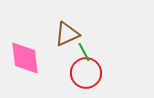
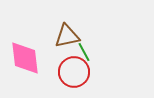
brown triangle: moved 2 px down; rotated 12 degrees clockwise
red circle: moved 12 px left, 1 px up
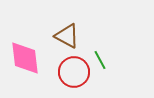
brown triangle: rotated 40 degrees clockwise
green line: moved 16 px right, 8 px down
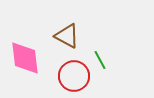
red circle: moved 4 px down
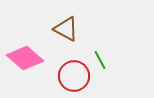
brown triangle: moved 1 px left, 7 px up
pink diamond: rotated 42 degrees counterclockwise
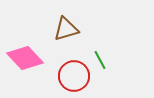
brown triangle: rotated 44 degrees counterclockwise
pink diamond: rotated 6 degrees clockwise
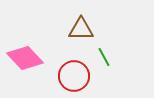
brown triangle: moved 15 px right; rotated 16 degrees clockwise
green line: moved 4 px right, 3 px up
